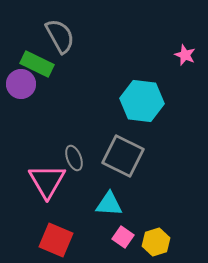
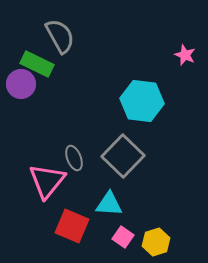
gray square: rotated 18 degrees clockwise
pink triangle: rotated 9 degrees clockwise
red square: moved 16 px right, 14 px up
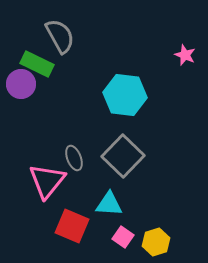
cyan hexagon: moved 17 px left, 6 px up
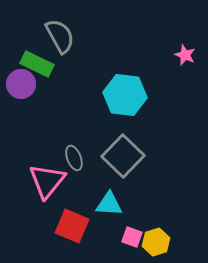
pink square: moved 9 px right; rotated 15 degrees counterclockwise
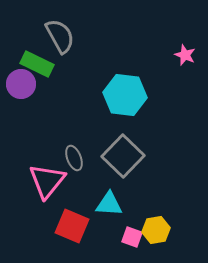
yellow hexagon: moved 12 px up; rotated 8 degrees clockwise
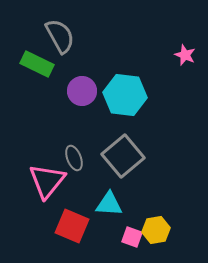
purple circle: moved 61 px right, 7 px down
gray square: rotated 6 degrees clockwise
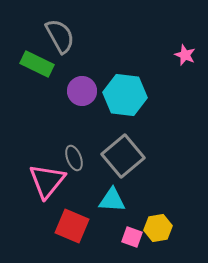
cyan triangle: moved 3 px right, 4 px up
yellow hexagon: moved 2 px right, 2 px up
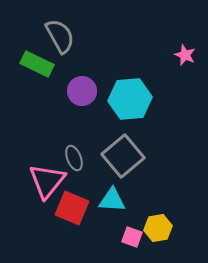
cyan hexagon: moved 5 px right, 4 px down; rotated 12 degrees counterclockwise
red square: moved 18 px up
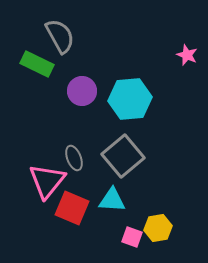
pink star: moved 2 px right
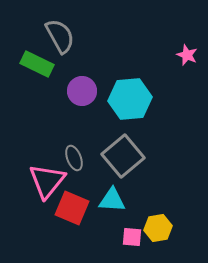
pink square: rotated 15 degrees counterclockwise
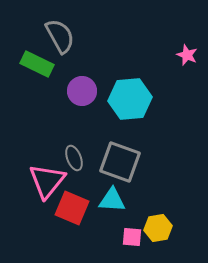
gray square: moved 3 px left, 6 px down; rotated 30 degrees counterclockwise
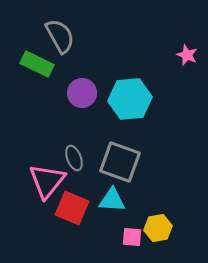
purple circle: moved 2 px down
